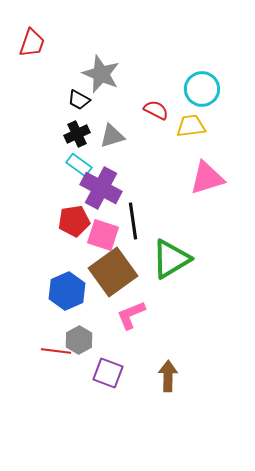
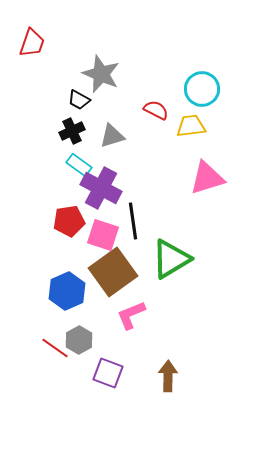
black cross: moved 5 px left, 3 px up
red pentagon: moved 5 px left
red line: moved 1 px left, 3 px up; rotated 28 degrees clockwise
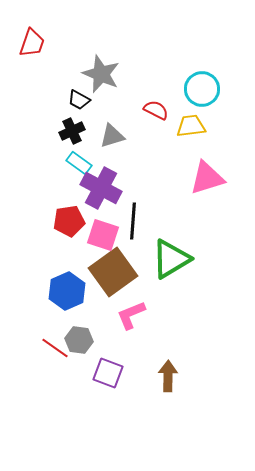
cyan rectangle: moved 2 px up
black line: rotated 12 degrees clockwise
gray hexagon: rotated 24 degrees counterclockwise
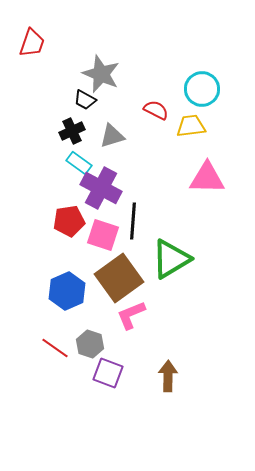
black trapezoid: moved 6 px right
pink triangle: rotated 18 degrees clockwise
brown square: moved 6 px right, 6 px down
gray hexagon: moved 11 px right, 4 px down; rotated 12 degrees clockwise
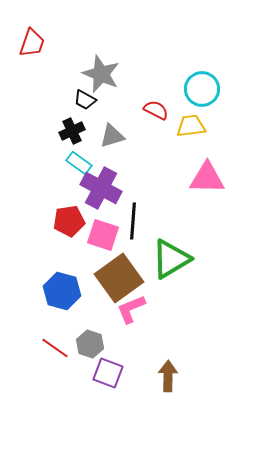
blue hexagon: moved 5 px left; rotated 21 degrees counterclockwise
pink L-shape: moved 6 px up
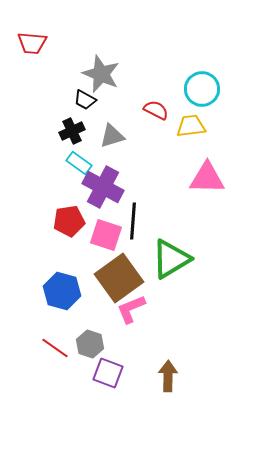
red trapezoid: rotated 76 degrees clockwise
purple cross: moved 2 px right, 1 px up
pink square: moved 3 px right
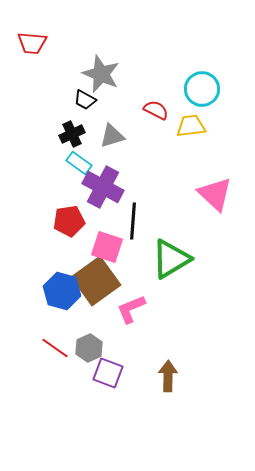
black cross: moved 3 px down
pink triangle: moved 8 px right, 16 px down; rotated 42 degrees clockwise
pink square: moved 1 px right, 12 px down
brown square: moved 23 px left, 3 px down
gray hexagon: moved 1 px left, 4 px down; rotated 16 degrees clockwise
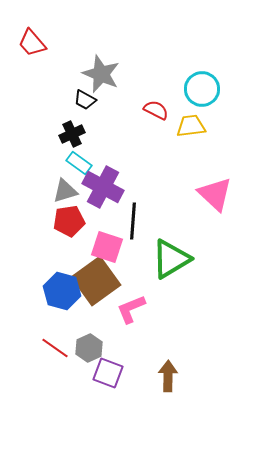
red trapezoid: rotated 44 degrees clockwise
gray triangle: moved 47 px left, 55 px down
